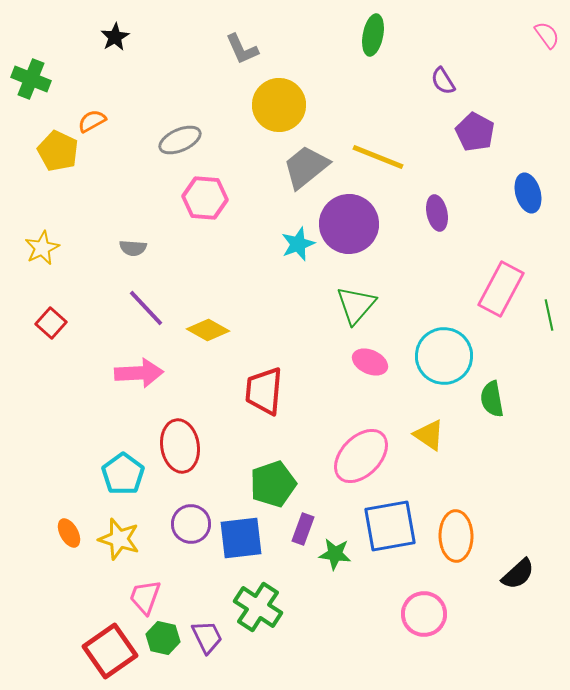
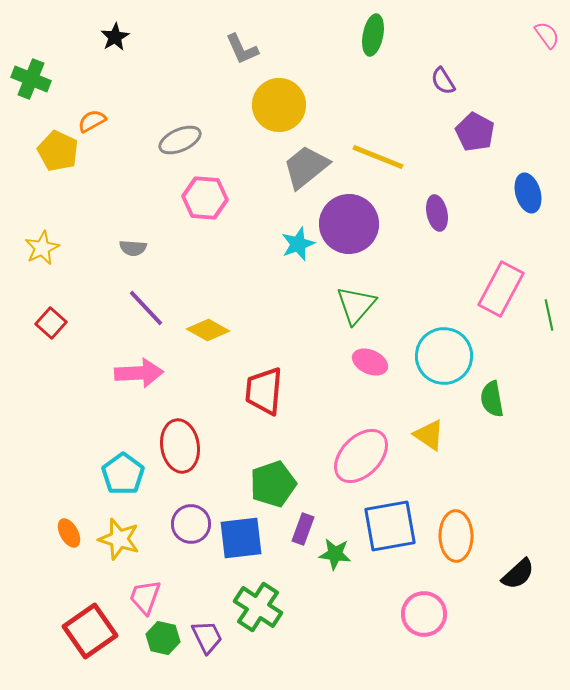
red square at (110, 651): moved 20 px left, 20 px up
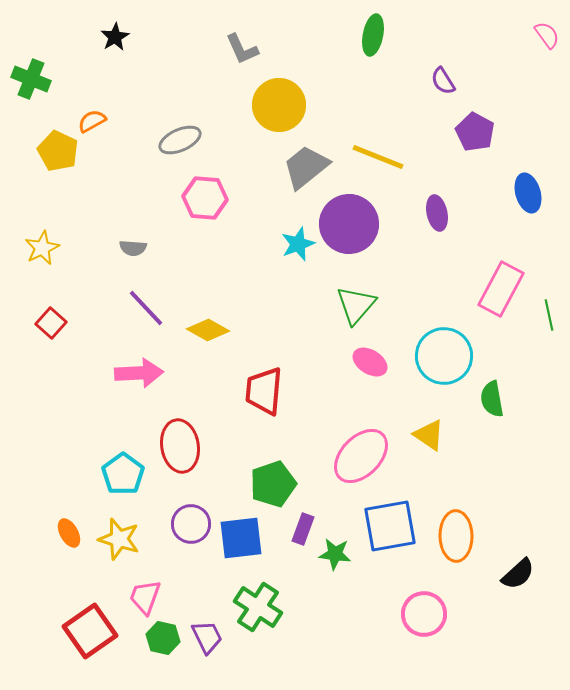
pink ellipse at (370, 362): rotated 8 degrees clockwise
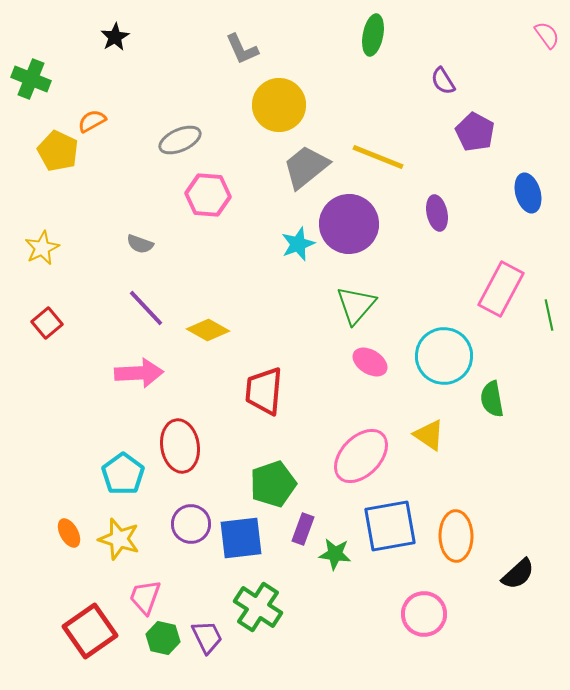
pink hexagon at (205, 198): moved 3 px right, 3 px up
gray semicircle at (133, 248): moved 7 px right, 4 px up; rotated 16 degrees clockwise
red square at (51, 323): moved 4 px left; rotated 8 degrees clockwise
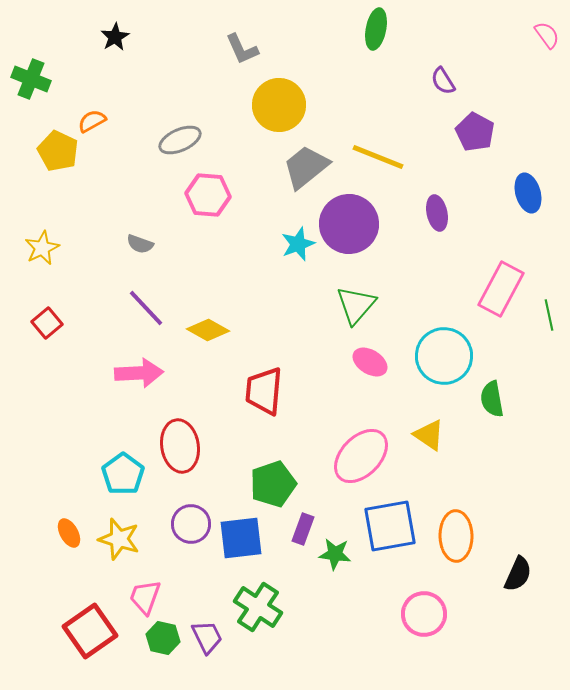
green ellipse at (373, 35): moved 3 px right, 6 px up
black semicircle at (518, 574): rotated 24 degrees counterclockwise
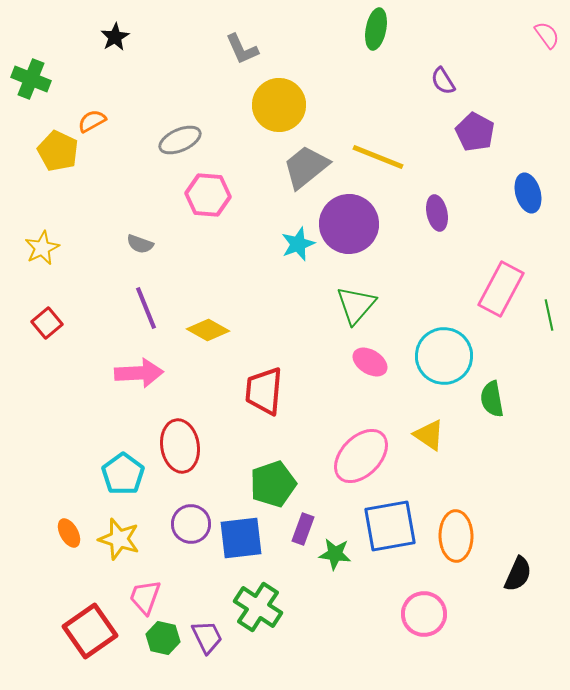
purple line at (146, 308): rotated 21 degrees clockwise
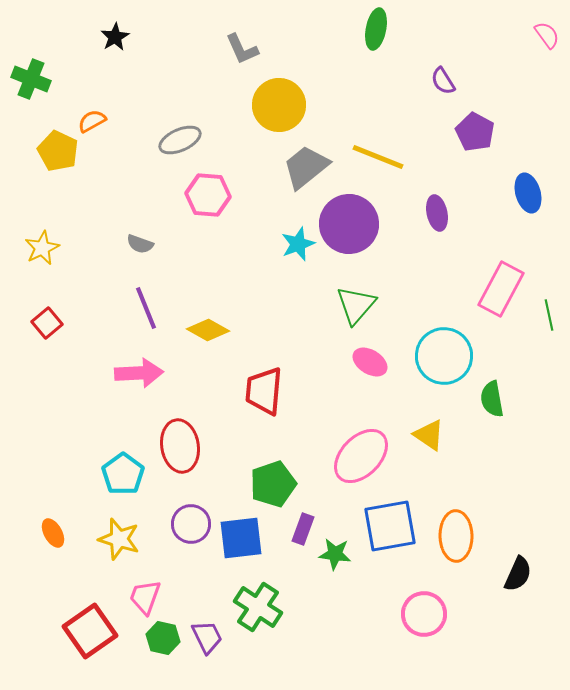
orange ellipse at (69, 533): moved 16 px left
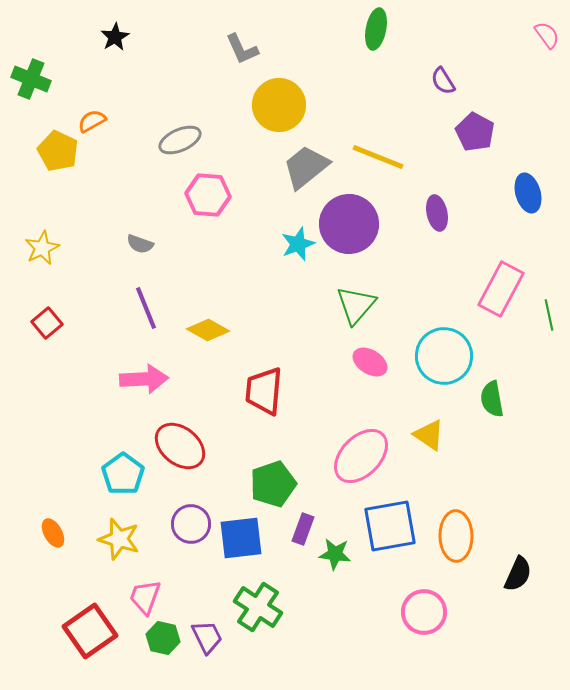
pink arrow at (139, 373): moved 5 px right, 6 px down
red ellipse at (180, 446): rotated 42 degrees counterclockwise
pink circle at (424, 614): moved 2 px up
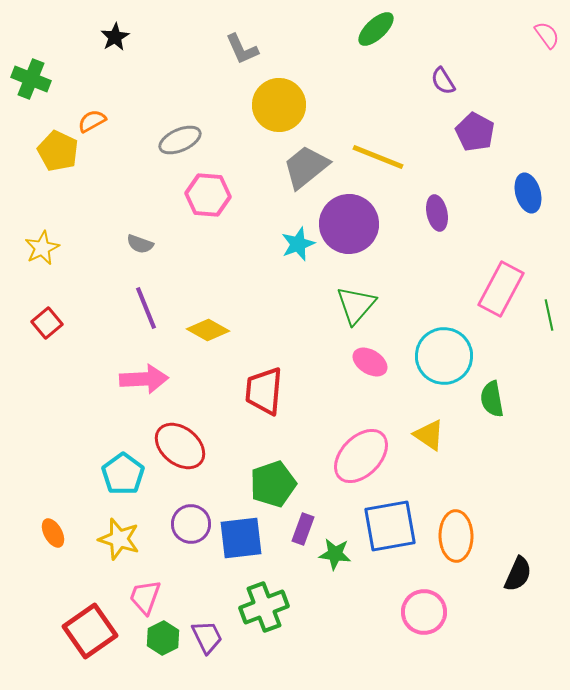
green ellipse at (376, 29): rotated 36 degrees clockwise
green cross at (258, 607): moved 6 px right; rotated 36 degrees clockwise
green hexagon at (163, 638): rotated 20 degrees clockwise
